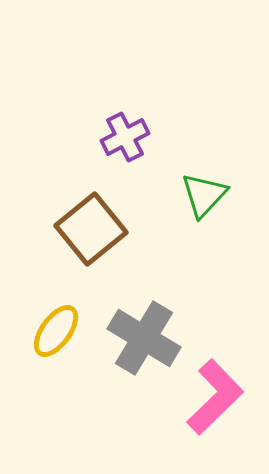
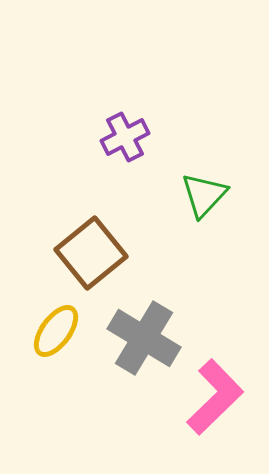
brown square: moved 24 px down
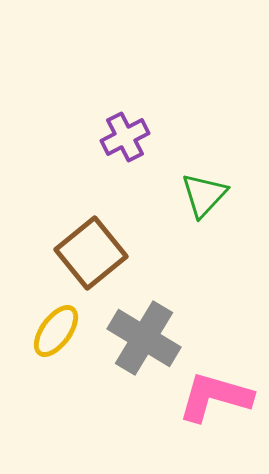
pink L-shape: rotated 120 degrees counterclockwise
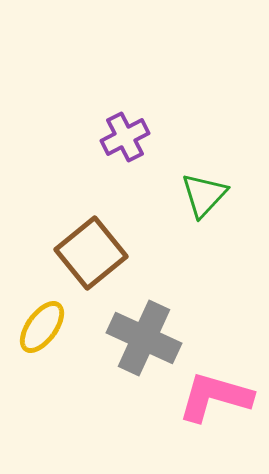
yellow ellipse: moved 14 px left, 4 px up
gray cross: rotated 6 degrees counterclockwise
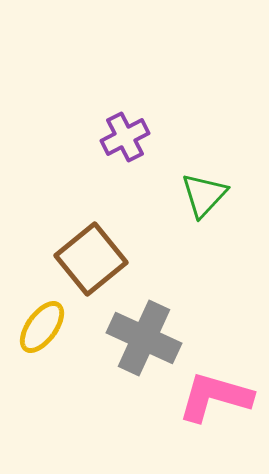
brown square: moved 6 px down
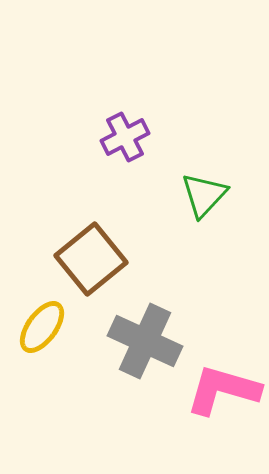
gray cross: moved 1 px right, 3 px down
pink L-shape: moved 8 px right, 7 px up
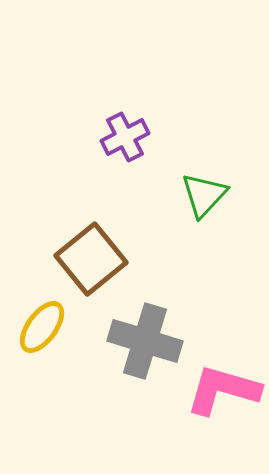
gray cross: rotated 8 degrees counterclockwise
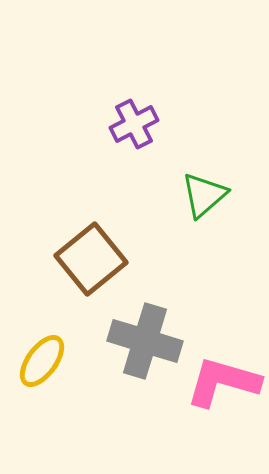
purple cross: moved 9 px right, 13 px up
green triangle: rotated 6 degrees clockwise
yellow ellipse: moved 34 px down
pink L-shape: moved 8 px up
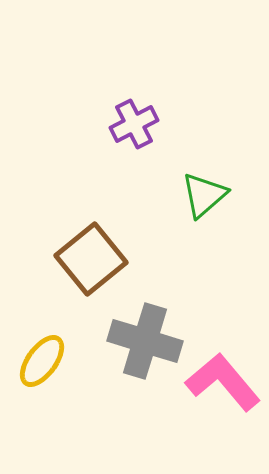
pink L-shape: rotated 34 degrees clockwise
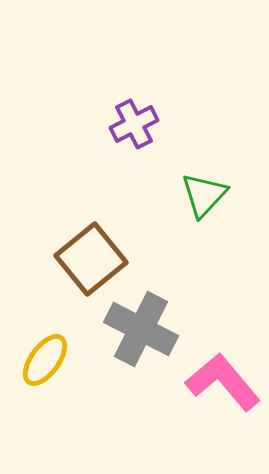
green triangle: rotated 6 degrees counterclockwise
gray cross: moved 4 px left, 12 px up; rotated 10 degrees clockwise
yellow ellipse: moved 3 px right, 1 px up
